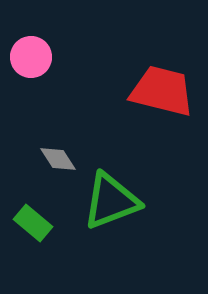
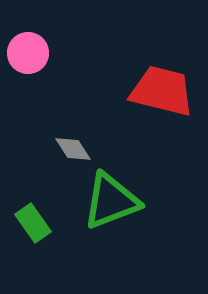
pink circle: moved 3 px left, 4 px up
gray diamond: moved 15 px right, 10 px up
green rectangle: rotated 15 degrees clockwise
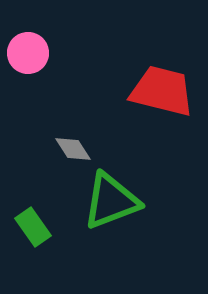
green rectangle: moved 4 px down
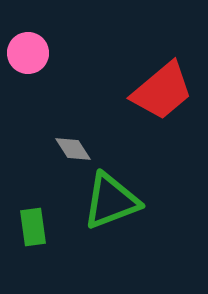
red trapezoid: rotated 126 degrees clockwise
green rectangle: rotated 27 degrees clockwise
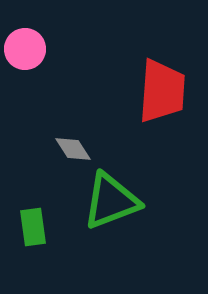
pink circle: moved 3 px left, 4 px up
red trapezoid: rotated 46 degrees counterclockwise
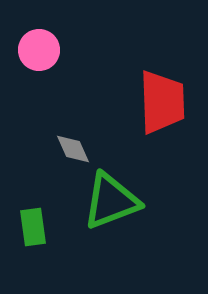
pink circle: moved 14 px right, 1 px down
red trapezoid: moved 11 px down; rotated 6 degrees counterclockwise
gray diamond: rotated 9 degrees clockwise
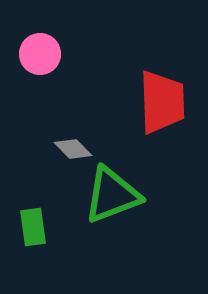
pink circle: moved 1 px right, 4 px down
gray diamond: rotated 21 degrees counterclockwise
green triangle: moved 1 px right, 6 px up
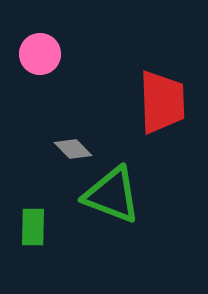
green triangle: rotated 42 degrees clockwise
green rectangle: rotated 9 degrees clockwise
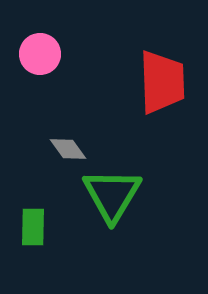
red trapezoid: moved 20 px up
gray diamond: moved 5 px left; rotated 9 degrees clockwise
green triangle: rotated 40 degrees clockwise
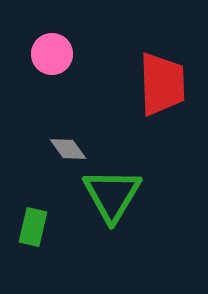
pink circle: moved 12 px right
red trapezoid: moved 2 px down
green rectangle: rotated 12 degrees clockwise
